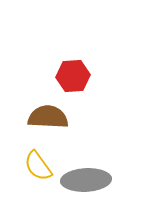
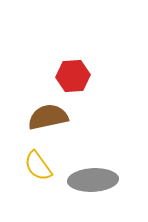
brown semicircle: rotated 15 degrees counterclockwise
gray ellipse: moved 7 px right
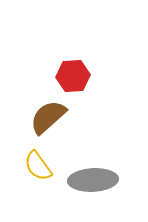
brown semicircle: rotated 30 degrees counterclockwise
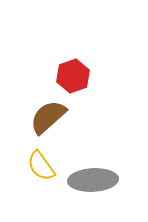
red hexagon: rotated 16 degrees counterclockwise
yellow semicircle: moved 3 px right
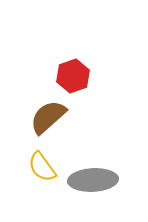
yellow semicircle: moved 1 px right, 1 px down
